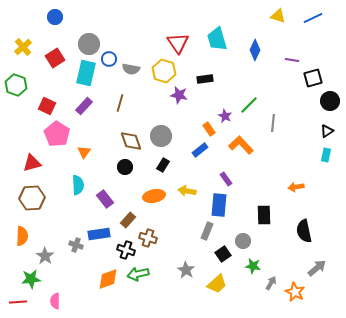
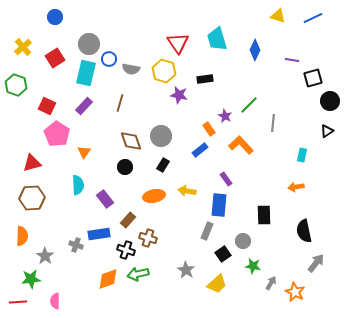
cyan rectangle at (326, 155): moved 24 px left
gray arrow at (317, 268): moved 1 px left, 5 px up; rotated 12 degrees counterclockwise
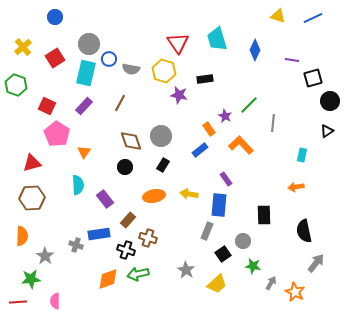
brown line at (120, 103): rotated 12 degrees clockwise
yellow arrow at (187, 191): moved 2 px right, 3 px down
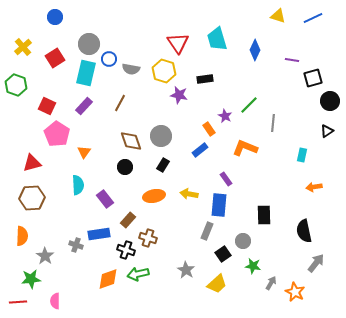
orange L-shape at (241, 145): moved 4 px right, 3 px down; rotated 25 degrees counterclockwise
orange arrow at (296, 187): moved 18 px right
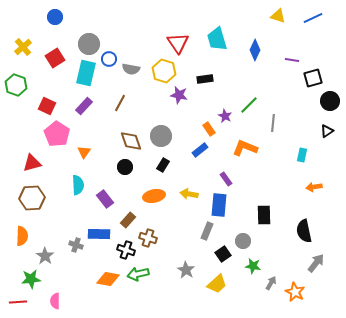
blue rectangle at (99, 234): rotated 10 degrees clockwise
orange diamond at (108, 279): rotated 30 degrees clockwise
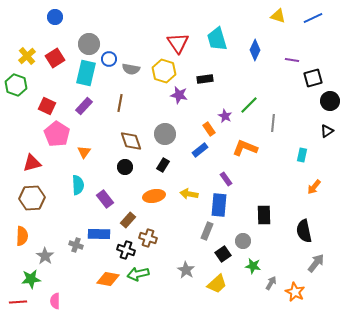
yellow cross at (23, 47): moved 4 px right, 9 px down
brown line at (120, 103): rotated 18 degrees counterclockwise
gray circle at (161, 136): moved 4 px right, 2 px up
orange arrow at (314, 187): rotated 42 degrees counterclockwise
